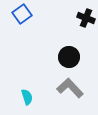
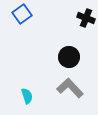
cyan semicircle: moved 1 px up
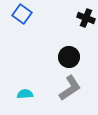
blue square: rotated 18 degrees counterclockwise
gray L-shape: rotated 100 degrees clockwise
cyan semicircle: moved 2 px left, 2 px up; rotated 77 degrees counterclockwise
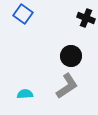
blue square: moved 1 px right
black circle: moved 2 px right, 1 px up
gray L-shape: moved 3 px left, 2 px up
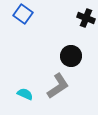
gray L-shape: moved 9 px left
cyan semicircle: rotated 28 degrees clockwise
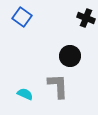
blue square: moved 1 px left, 3 px down
black circle: moved 1 px left
gray L-shape: rotated 60 degrees counterclockwise
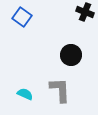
black cross: moved 1 px left, 6 px up
black circle: moved 1 px right, 1 px up
gray L-shape: moved 2 px right, 4 px down
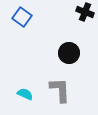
black circle: moved 2 px left, 2 px up
